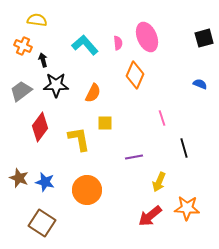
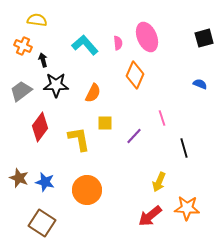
purple line: moved 21 px up; rotated 36 degrees counterclockwise
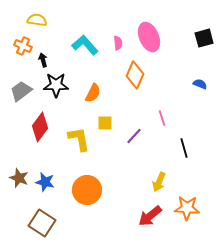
pink ellipse: moved 2 px right
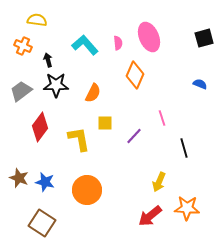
black arrow: moved 5 px right
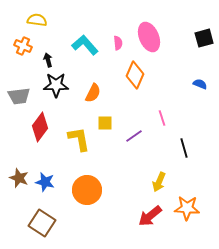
gray trapezoid: moved 2 px left, 5 px down; rotated 150 degrees counterclockwise
purple line: rotated 12 degrees clockwise
